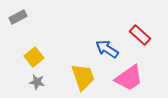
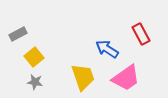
gray rectangle: moved 17 px down
red rectangle: moved 1 px right, 1 px up; rotated 20 degrees clockwise
pink trapezoid: moved 3 px left
gray star: moved 2 px left
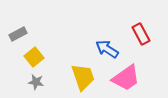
gray star: moved 1 px right
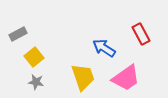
blue arrow: moved 3 px left, 1 px up
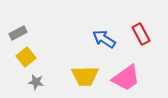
gray rectangle: moved 1 px up
blue arrow: moved 9 px up
yellow square: moved 8 px left
yellow trapezoid: moved 2 px right, 1 px up; rotated 108 degrees clockwise
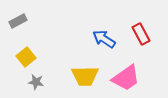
gray rectangle: moved 12 px up
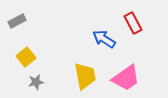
gray rectangle: moved 1 px left
red rectangle: moved 8 px left, 11 px up
yellow trapezoid: rotated 100 degrees counterclockwise
gray star: rotated 21 degrees counterclockwise
